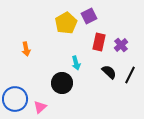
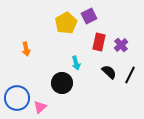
blue circle: moved 2 px right, 1 px up
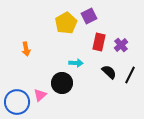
cyan arrow: rotated 72 degrees counterclockwise
blue circle: moved 4 px down
pink triangle: moved 12 px up
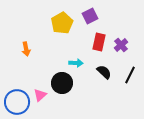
purple square: moved 1 px right
yellow pentagon: moved 4 px left
black semicircle: moved 5 px left
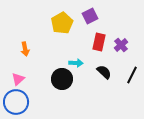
orange arrow: moved 1 px left
black line: moved 2 px right
black circle: moved 4 px up
pink triangle: moved 22 px left, 16 px up
blue circle: moved 1 px left
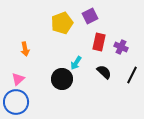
yellow pentagon: rotated 10 degrees clockwise
purple cross: moved 2 px down; rotated 24 degrees counterclockwise
cyan arrow: rotated 120 degrees clockwise
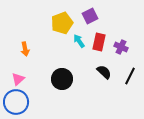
cyan arrow: moved 3 px right, 22 px up; rotated 112 degrees clockwise
black line: moved 2 px left, 1 px down
